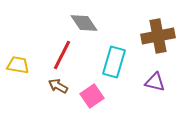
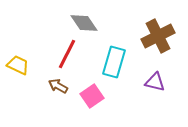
brown cross: rotated 16 degrees counterclockwise
red line: moved 5 px right, 1 px up
yellow trapezoid: rotated 15 degrees clockwise
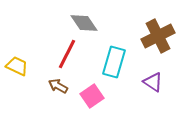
yellow trapezoid: moved 1 px left, 1 px down
purple triangle: moved 2 px left; rotated 20 degrees clockwise
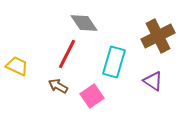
purple triangle: moved 1 px up
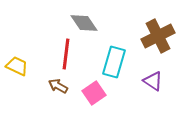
red line: moved 1 px left; rotated 20 degrees counterclockwise
pink square: moved 2 px right, 3 px up
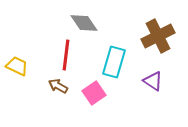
red line: moved 1 px down
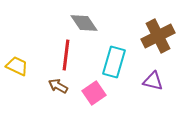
purple triangle: rotated 20 degrees counterclockwise
